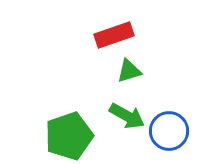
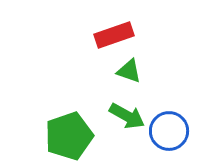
green triangle: rotated 36 degrees clockwise
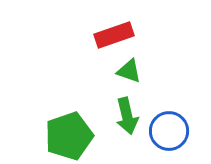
green arrow: rotated 48 degrees clockwise
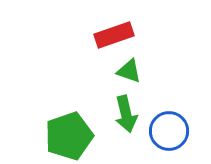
green arrow: moved 1 px left, 2 px up
